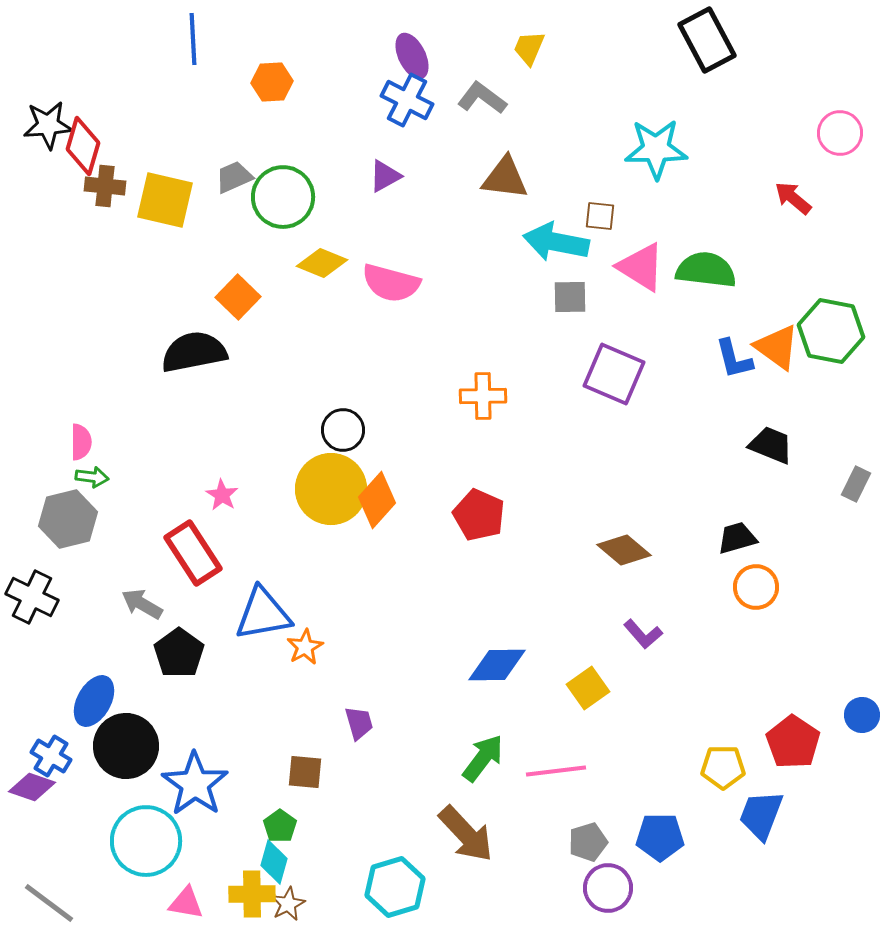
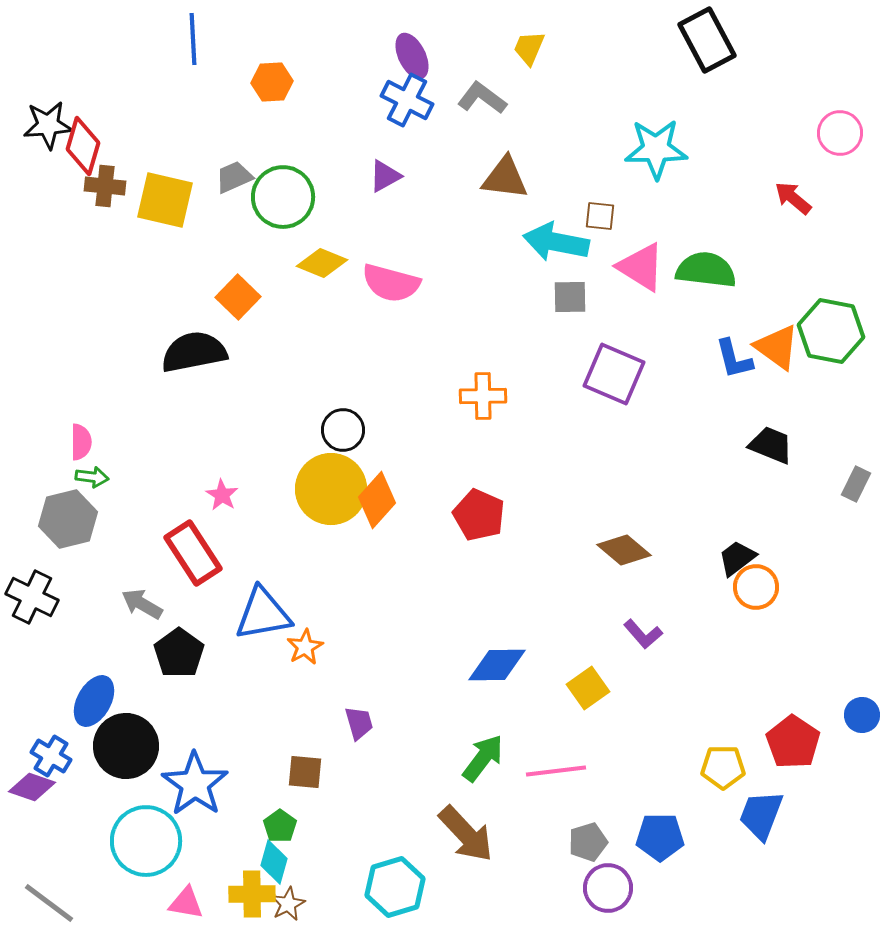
black trapezoid at (737, 538): moved 20 px down; rotated 21 degrees counterclockwise
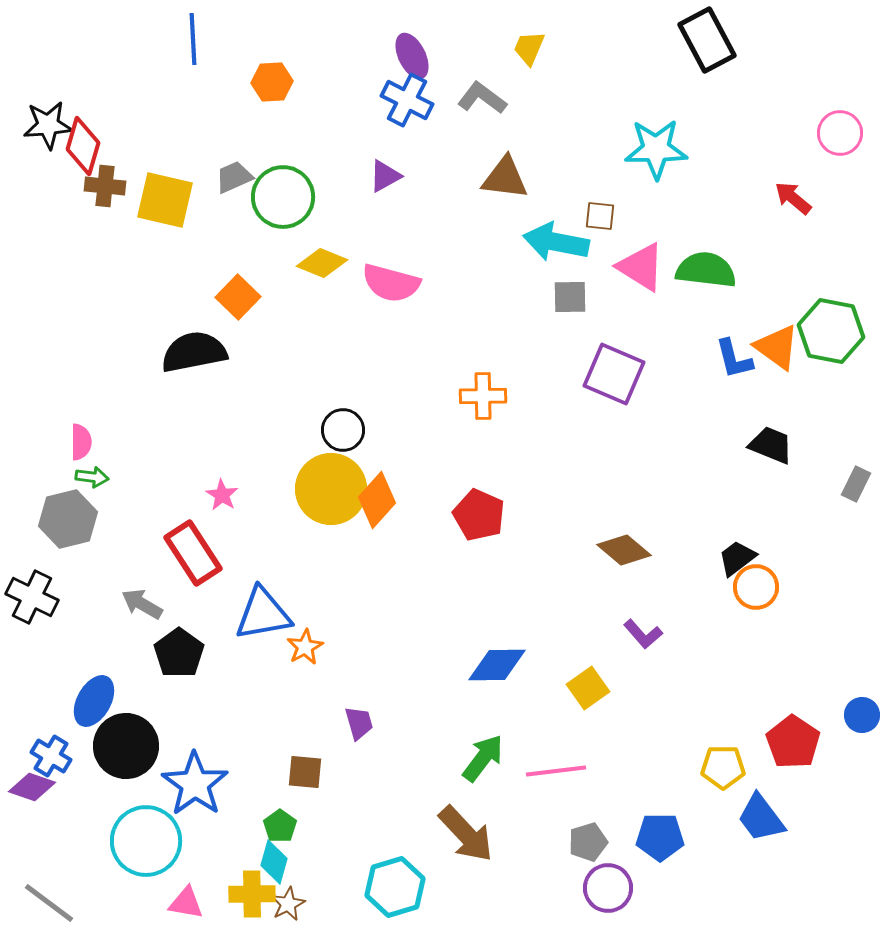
blue trapezoid at (761, 815): moved 3 px down; rotated 58 degrees counterclockwise
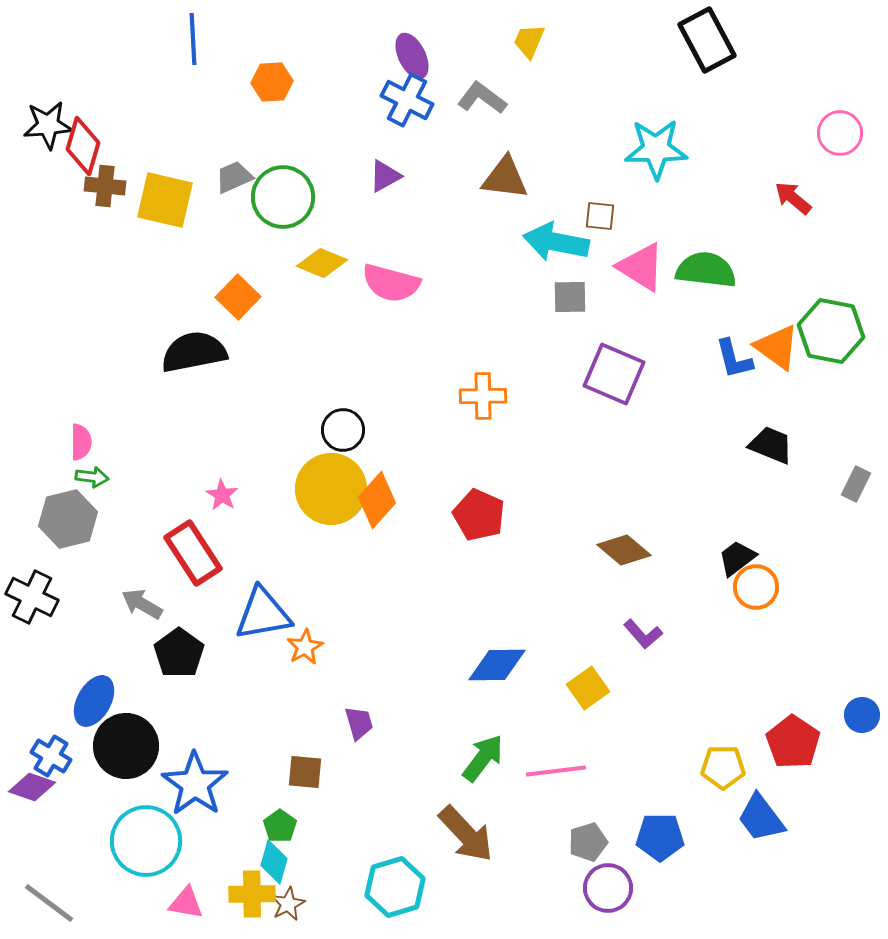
yellow trapezoid at (529, 48): moved 7 px up
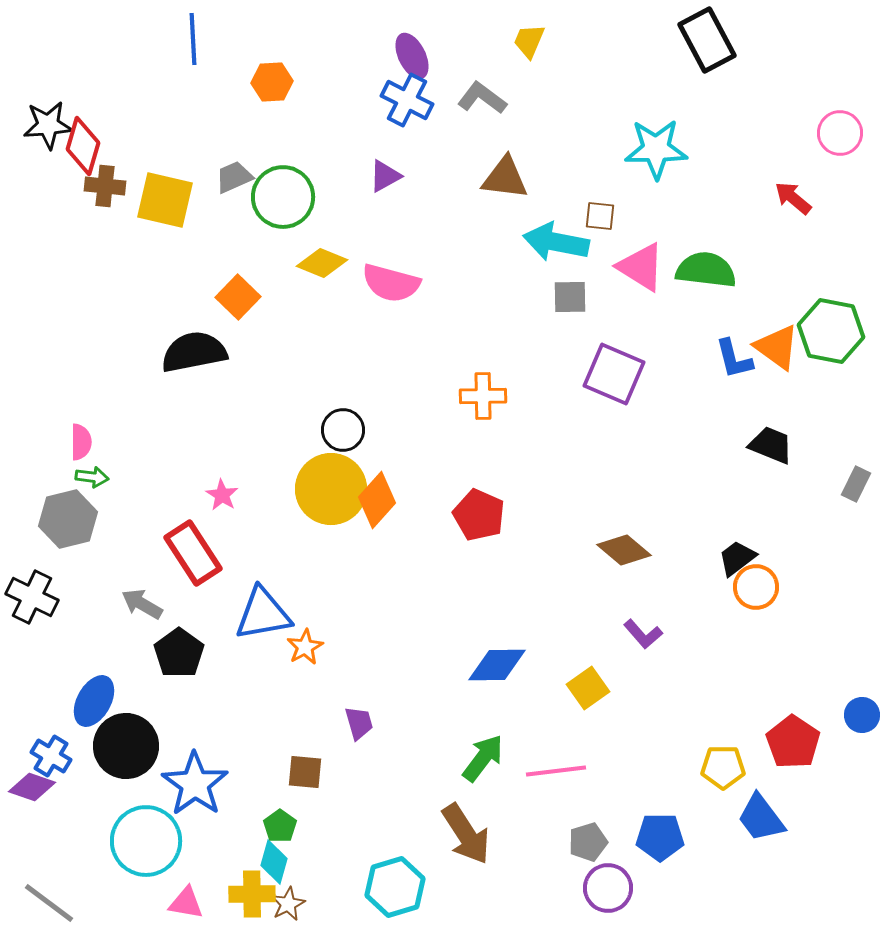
brown arrow at (466, 834): rotated 10 degrees clockwise
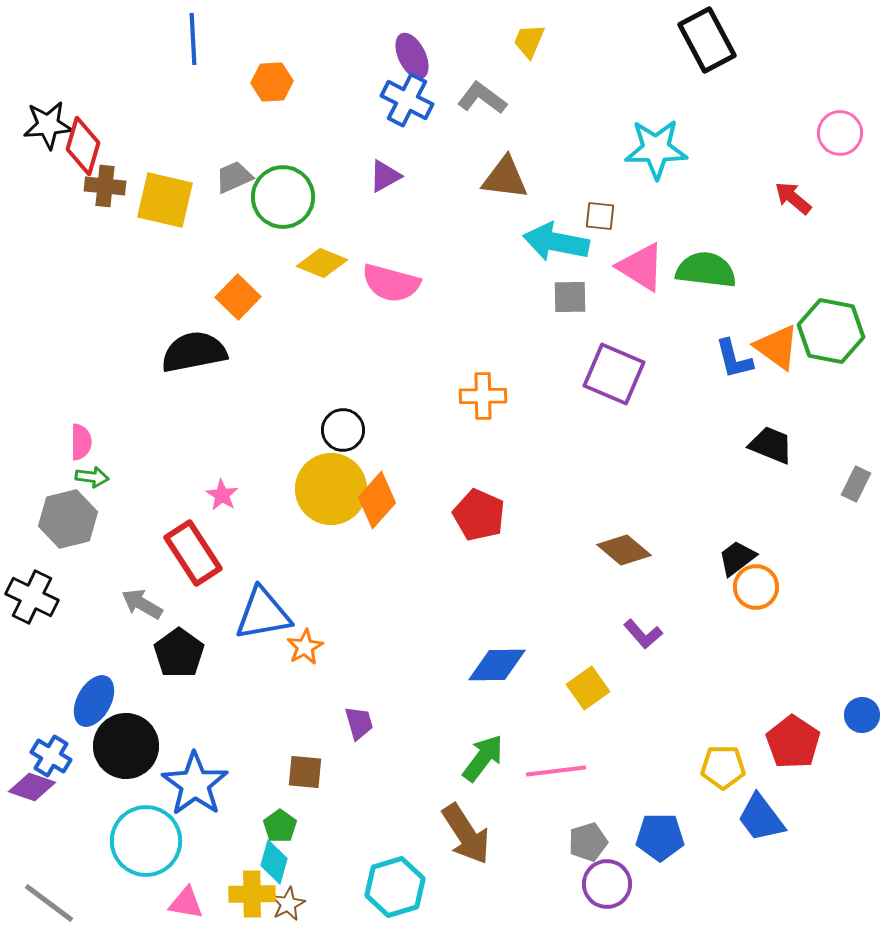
purple circle at (608, 888): moved 1 px left, 4 px up
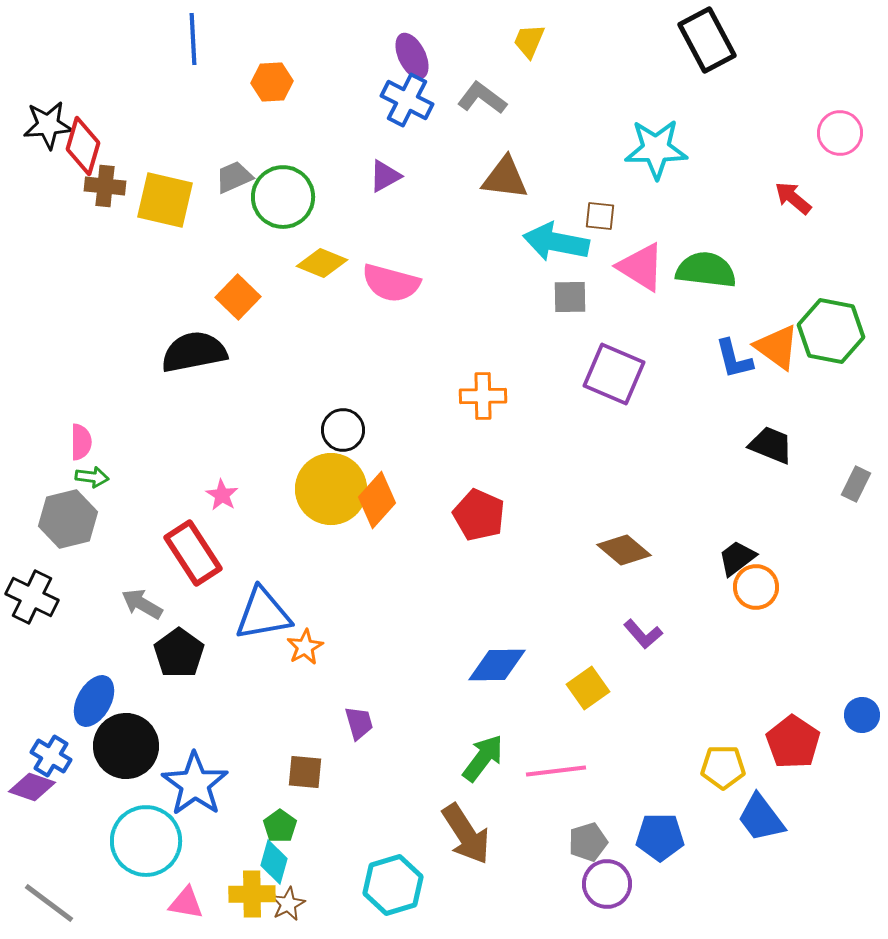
cyan hexagon at (395, 887): moved 2 px left, 2 px up
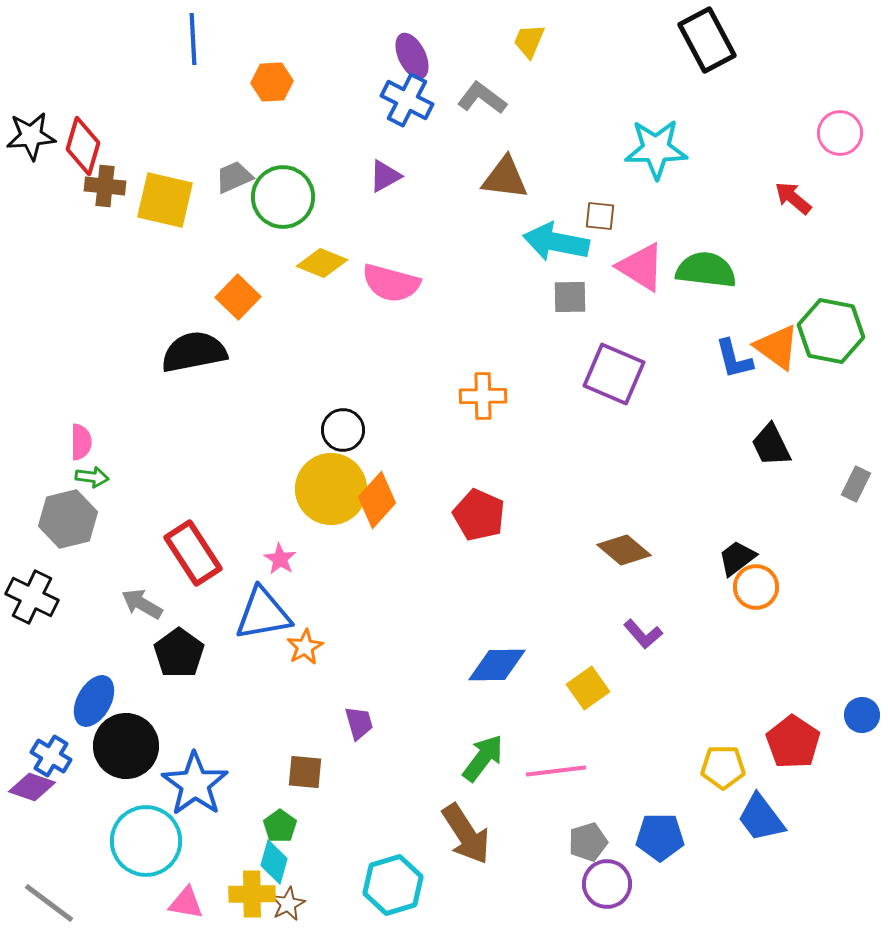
black star at (48, 125): moved 17 px left, 11 px down
black trapezoid at (771, 445): rotated 138 degrees counterclockwise
pink star at (222, 495): moved 58 px right, 64 px down
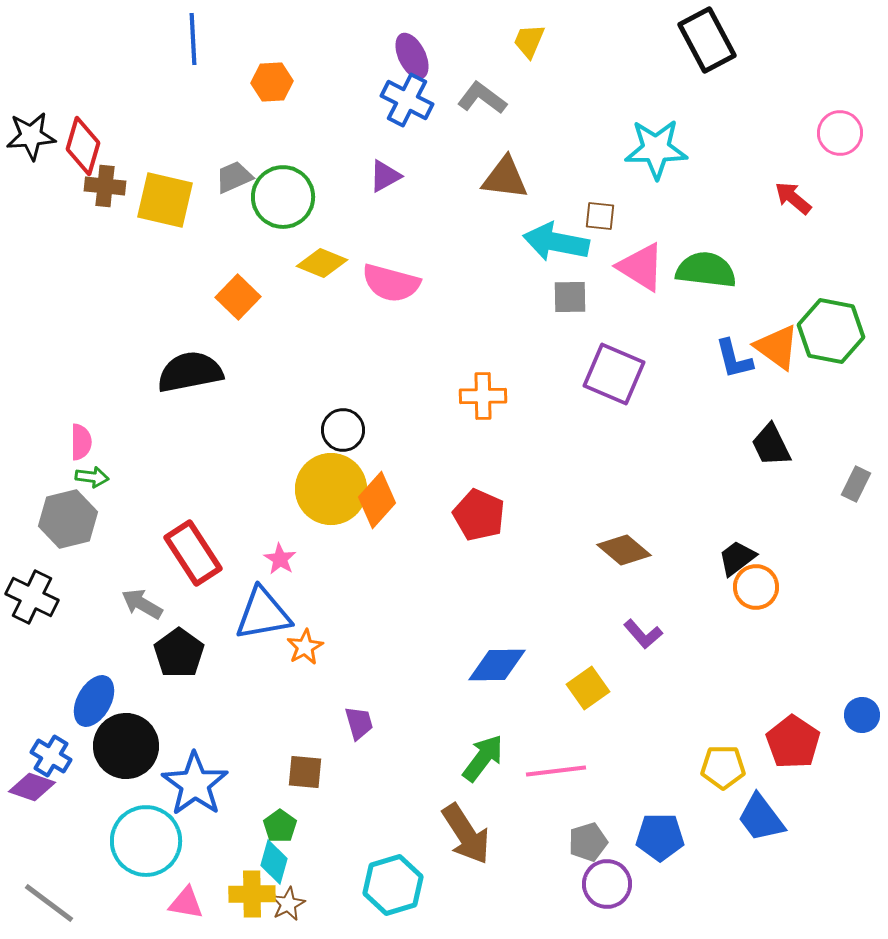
black semicircle at (194, 352): moved 4 px left, 20 px down
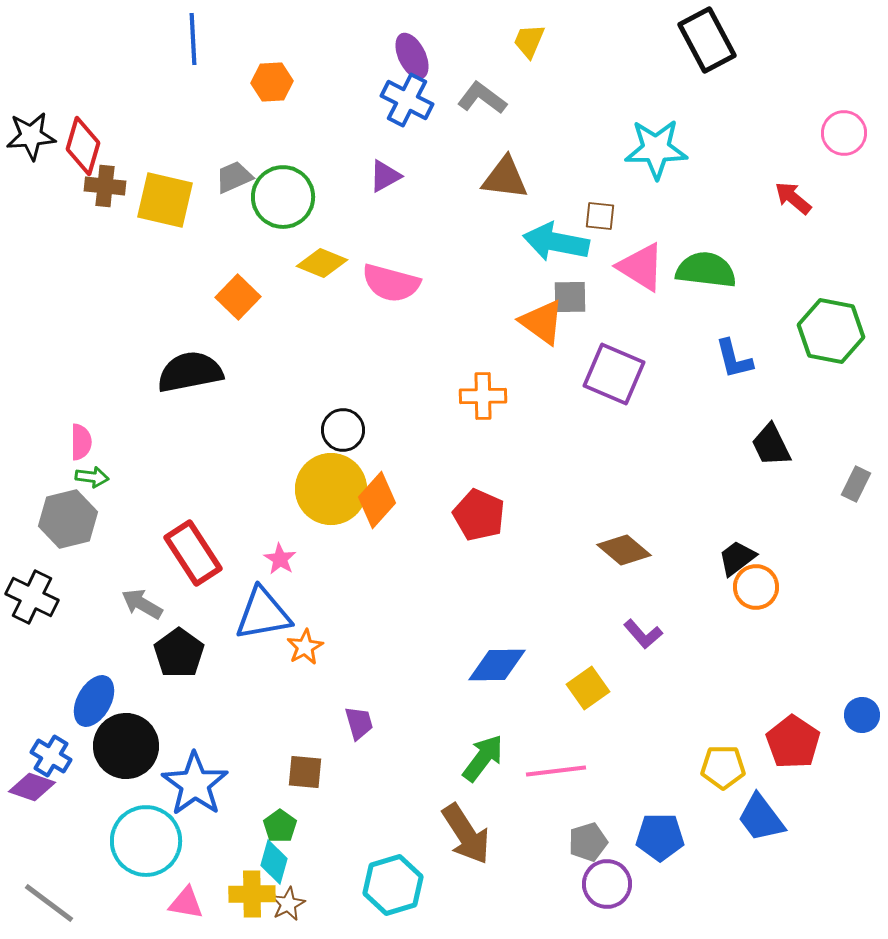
pink circle at (840, 133): moved 4 px right
orange triangle at (777, 347): moved 235 px left, 25 px up
